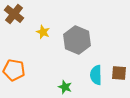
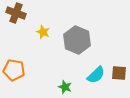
brown cross: moved 2 px right, 1 px up; rotated 18 degrees counterclockwise
cyan semicircle: rotated 132 degrees counterclockwise
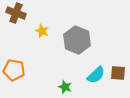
yellow star: moved 1 px left, 1 px up
brown square: moved 1 px left
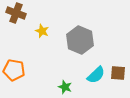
gray hexagon: moved 3 px right
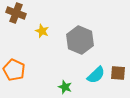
orange pentagon: rotated 15 degrees clockwise
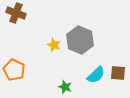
yellow star: moved 12 px right, 14 px down
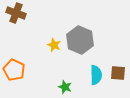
cyan semicircle: rotated 48 degrees counterclockwise
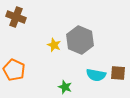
brown cross: moved 4 px down
cyan semicircle: rotated 102 degrees clockwise
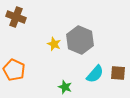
yellow star: moved 1 px up
cyan semicircle: moved 1 px left, 1 px up; rotated 60 degrees counterclockwise
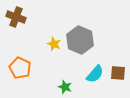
orange pentagon: moved 6 px right, 2 px up
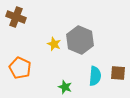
cyan semicircle: moved 2 px down; rotated 36 degrees counterclockwise
